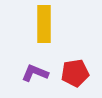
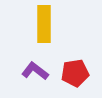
purple L-shape: moved 2 px up; rotated 16 degrees clockwise
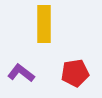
purple L-shape: moved 14 px left, 2 px down
